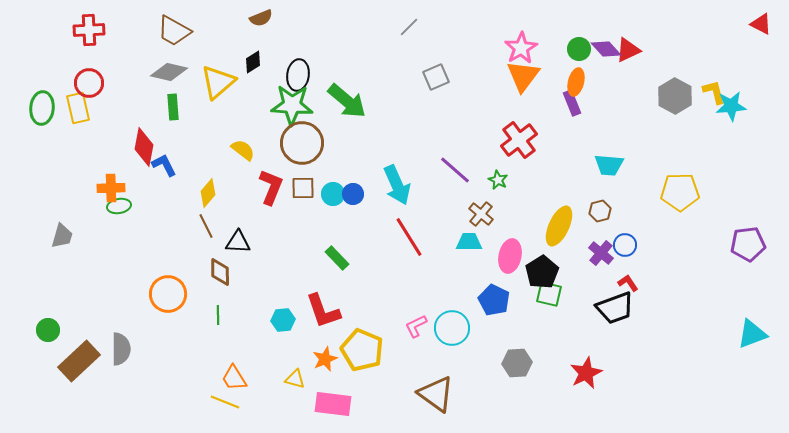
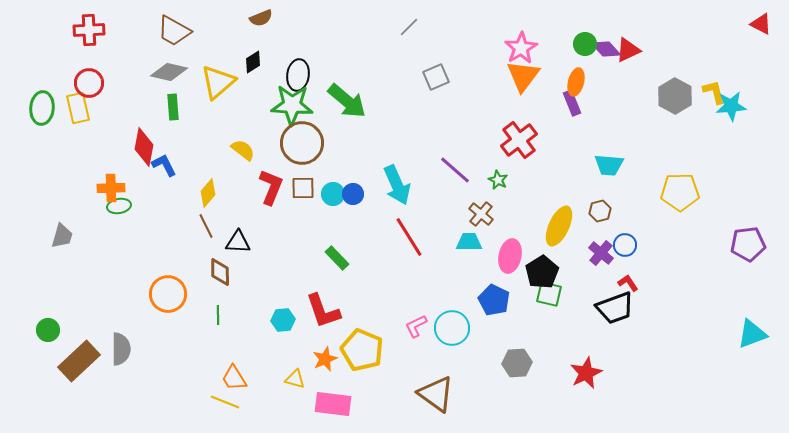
green circle at (579, 49): moved 6 px right, 5 px up
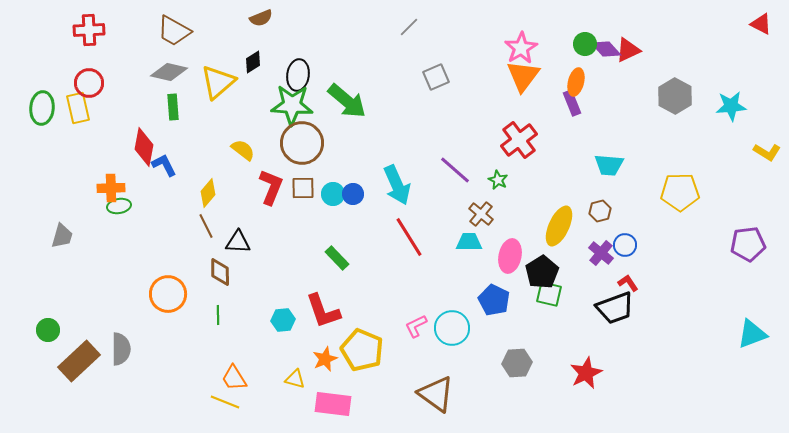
yellow L-shape at (714, 92): moved 53 px right, 60 px down; rotated 136 degrees clockwise
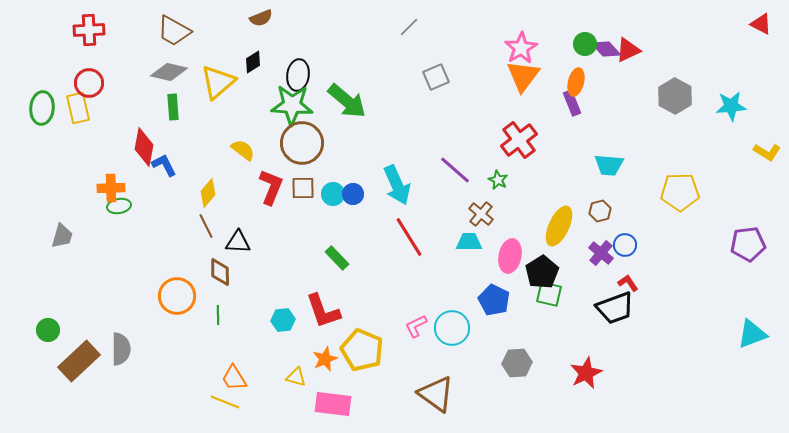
orange circle at (168, 294): moved 9 px right, 2 px down
yellow triangle at (295, 379): moved 1 px right, 2 px up
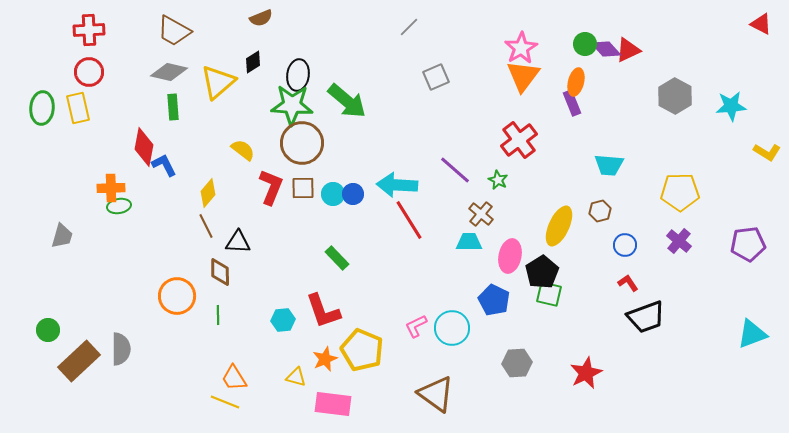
red circle at (89, 83): moved 11 px up
cyan arrow at (397, 185): rotated 117 degrees clockwise
red line at (409, 237): moved 17 px up
purple cross at (601, 253): moved 78 px right, 12 px up
black trapezoid at (615, 308): moved 31 px right, 9 px down
